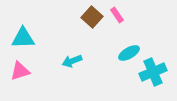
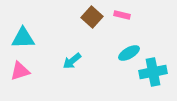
pink rectangle: moved 5 px right; rotated 42 degrees counterclockwise
cyan arrow: rotated 18 degrees counterclockwise
cyan cross: rotated 12 degrees clockwise
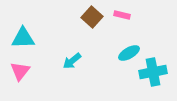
pink triangle: rotated 35 degrees counterclockwise
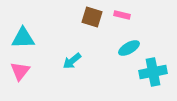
brown square: rotated 25 degrees counterclockwise
cyan ellipse: moved 5 px up
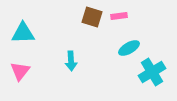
pink rectangle: moved 3 px left, 1 px down; rotated 21 degrees counterclockwise
cyan triangle: moved 5 px up
cyan arrow: moved 1 px left; rotated 54 degrees counterclockwise
cyan cross: moved 1 px left; rotated 20 degrees counterclockwise
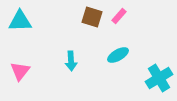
pink rectangle: rotated 42 degrees counterclockwise
cyan triangle: moved 3 px left, 12 px up
cyan ellipse: moved 11 px left, 7 px down
cyan cross: moved 7 px right, 6 px down
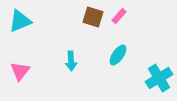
brown square: moved 1 px right
cyan triangle: rotated 20 degrees counterclockwise
cyan ellipse: rotated 25 degrees counterclockwise
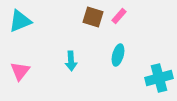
cyan ellipse: rotated 20 degrees counterclockwise
cyan cross: rotated 16 degrees clockwise
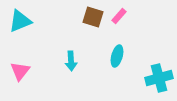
cyan ellipse: moved 1 px left, 1 px down
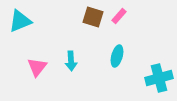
pink triangle: moved 17 px right, 4 px up
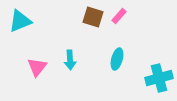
cyan ellipse: moved 3 px down
cyan arrow: moved 1 px left, 1 px up
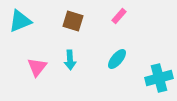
brown square: moved 20 px left, 4 px down
cyan ellipse: rotated 25 degrees clockwise
